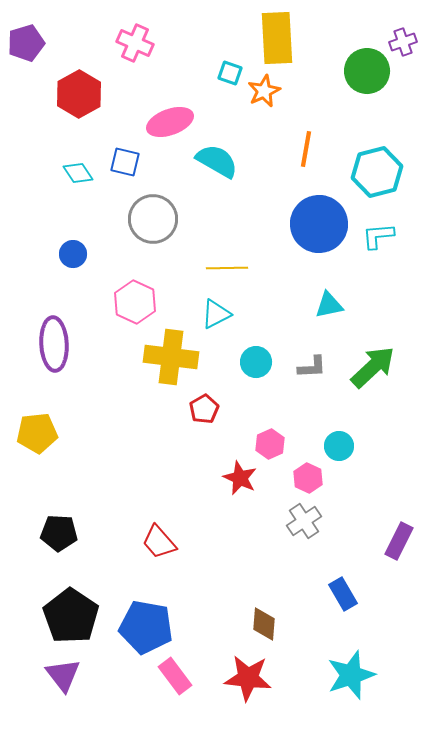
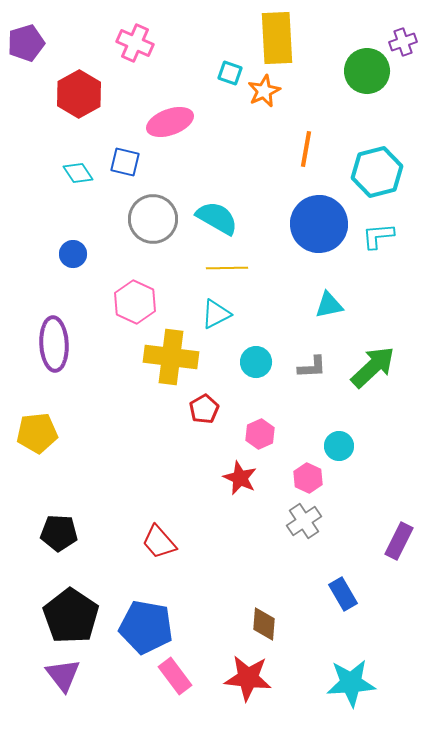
cyan semicircle at (217, 161): moved 57 px down
pink hexagon at (270, 444): moved 10 px left, 10 px up
cyan star at (351, 675): moved 8 px down; rotated 15 degrees clockwise
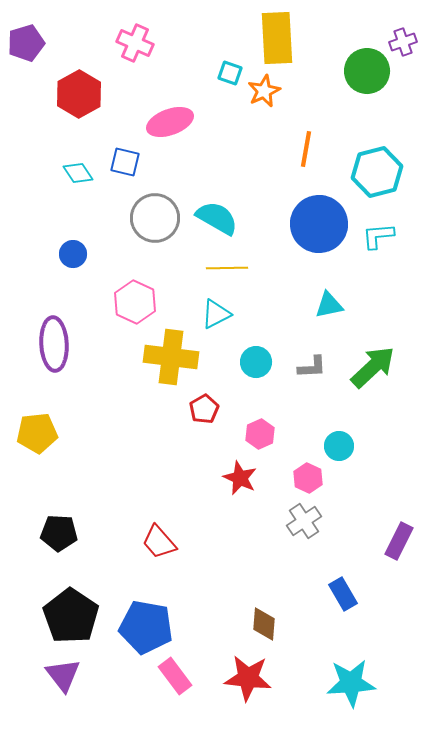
gray circle at (153, 219): moved 2 px right, 1 px up
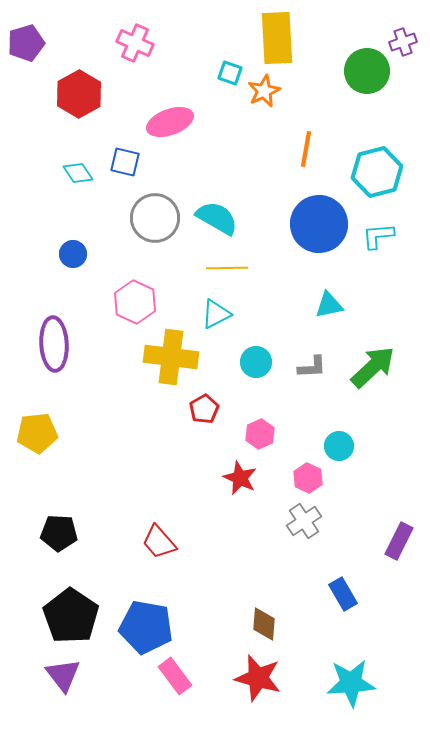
red star at (248, 678): moved 10 px right; rotated 9 degrees clockwise
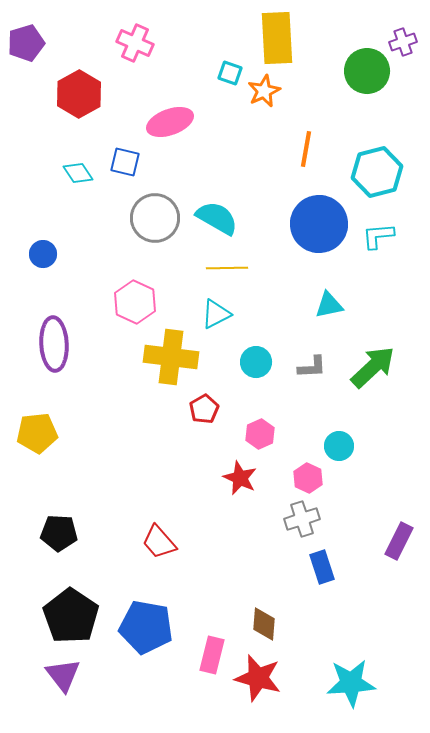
blue circle at (73, 254): moved 30 px left
gray cross at (304, 521): moved 2 px left, 2 px up; rotated 16 degrees clockwise
blue rectangle at (343, 594): moved 21 px left, 27 px up; rotated 12 degrees clockwise
pink rectangle at (175, 676): moved 37 px right, 21 px up; rotated 51 degrees clockwise
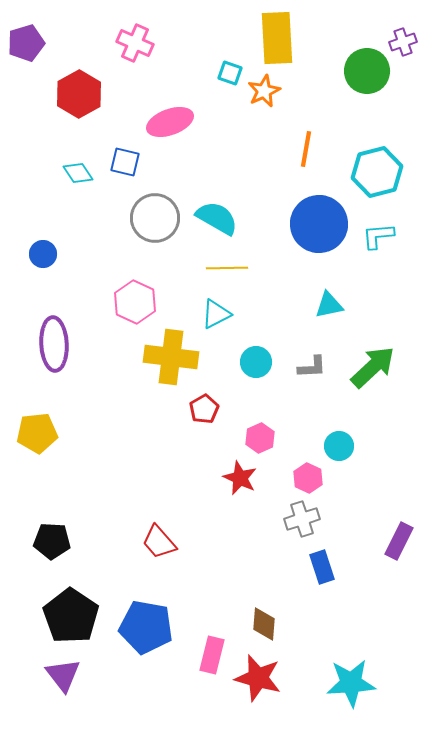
pink hexagon at (260, 434): moved 4 px down
black pentagon at (59, 533): moved 7 px left, 8 px down
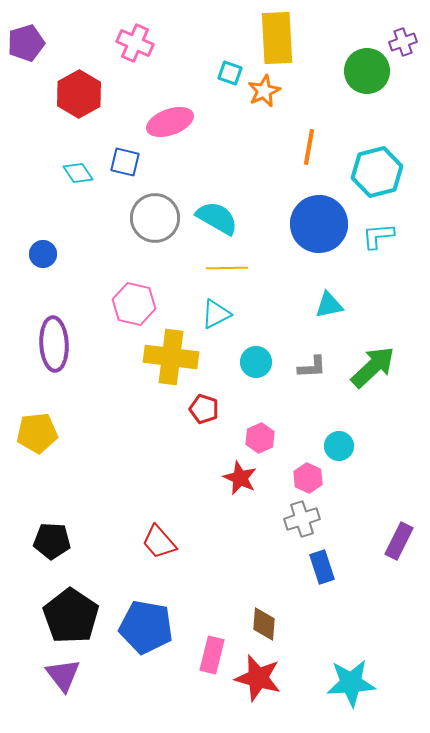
orange line at (306, 149): moved 3 px right, 2 px up
pink hexagon at (135, 302): moved 1 px left, 2 px down; rotated 12 degrees counterclockwise
red pentagon at (204, 409): rotated 24 degrees counterclockwise
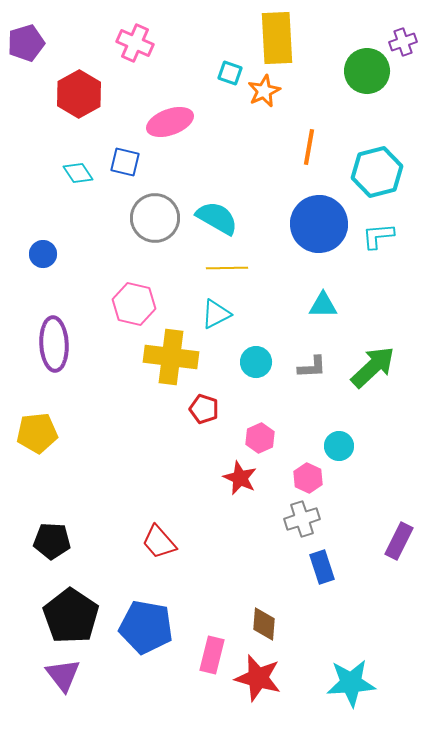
cyan triangle at (329, 305): moved 6 px left; rotated 12 degrees clockwise
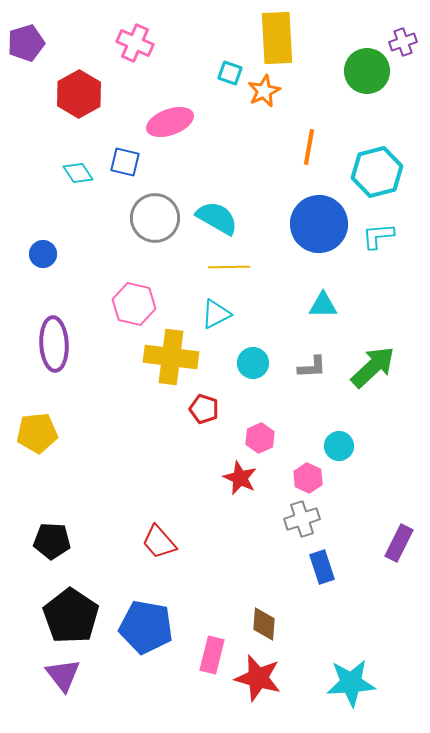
yellow line at (227, 268): moved 2 px right, 1 px up
cyan circle at (256, 362): moved 3 px left, 1 px down
purple rectangle at (399, 541): moved 2 px down
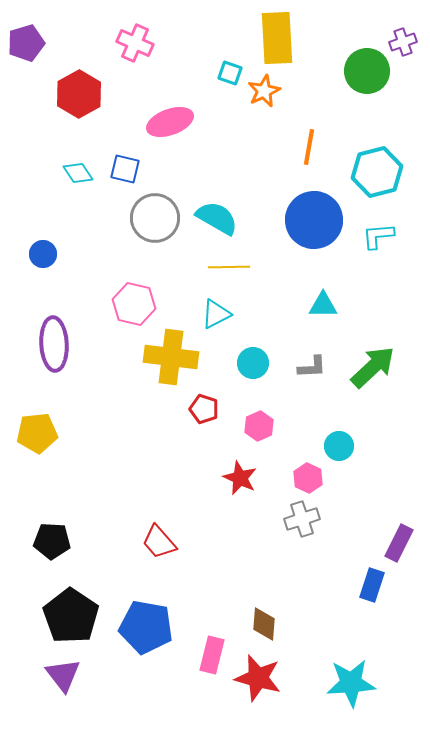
blue square at (125, 162): moved 7 px down
blue circle at (319, 224): moved 5 px left, 4 px up
pink hexagon at (260, 438): moved 1 px left, 12 px up
blue rectangle at (322, 567): moved 50 px right, 18 px down; rotated 36 degrees clockwise
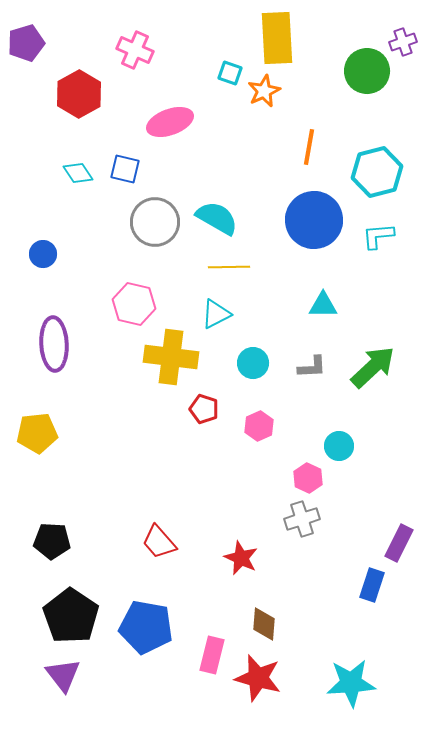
pink cross at (135, 43): moved 7 px down
gray circle at (155, 218): moved 4 px down
red star at (240, 478): moved 1 px right, 80 px down
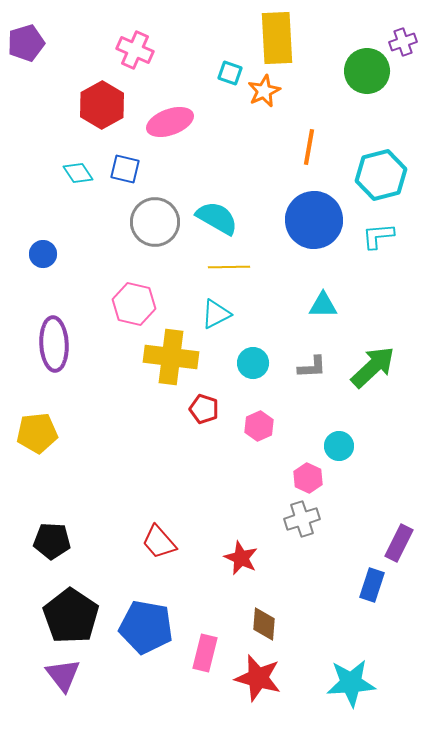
red hexagon at (79, 94): moved 23 px right, 11 px down
cyan hexagon at (377, 172): moved 4 px right, 3 px down
pink rectangle at (212, 655): moved 7 px left, 2 px up
